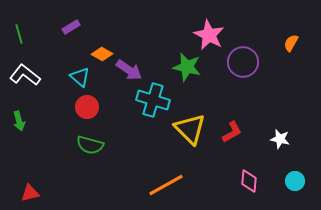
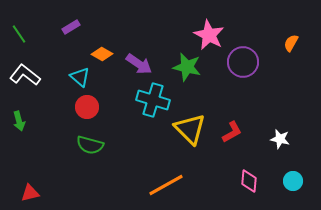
green line: rotated 18 degrees counterclockwise
purple arrow: moved 10 px right, 6 px up
cyan circle: moved 2 px left
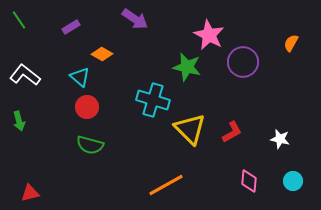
green line: moved 14 px up
purple arrow: moved 4 px left, 45 px up
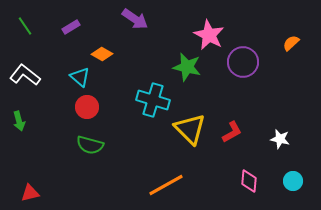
green line: moved 6 px right, 6 px down
orange semicircle: rotated 18 degrees clockwise
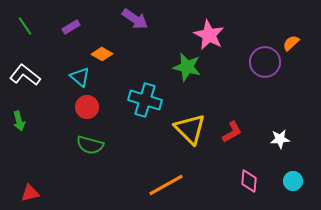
purple circle: moved 22 px right
cyan cross: moved 8 px left
white star: rotated 18 degrees counterclockwise
